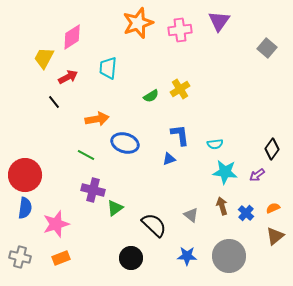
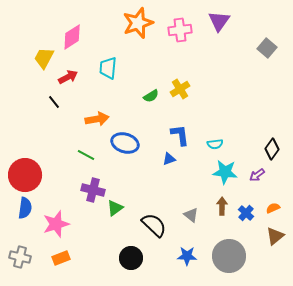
brown arrow: rotated 18 degrees clockwise
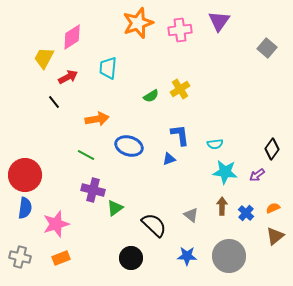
blue ellipse: moved 4 px right, 3 px down
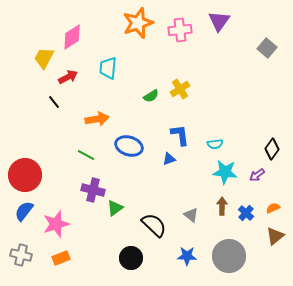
blue semicircle: moved 1 px left, 3 px down; rotated 150 degrees counterclockwise
gray cross: moved 1 px right, 2 px up
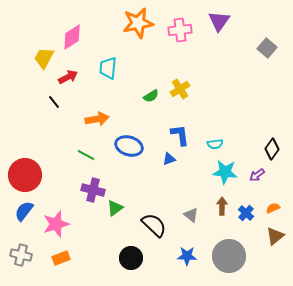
orange star: rotated 8 degrees clockwise
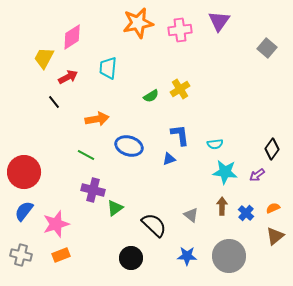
red circle: moved 1 px left, 3 px up
orange rectangle: moved 3 px up
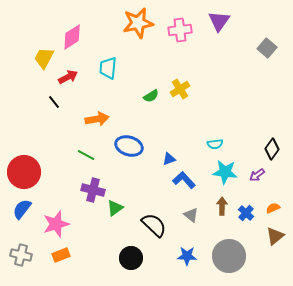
blue L-shape: moved 4 px right, 45 px down; rotated 35 degrees counterclockwise
blue semicircle: moved 2 px left, 2 px up
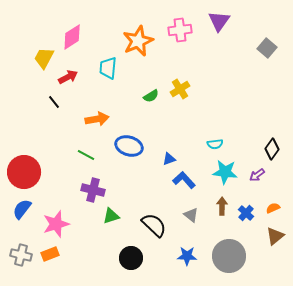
orange star: moved 18 px down; rotated 12 degrees counterclockwise
green triangle: moved 4 px left, 8 px down; rotated 18 degrees clockwise
orange rectangle: moved 11 px left, 1 px up
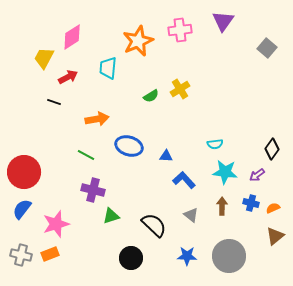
purple triangle: moved 4 px right
black line: rotated 32 degrees counterclockwise
blue triangle: moved 3 px left, 3 px up; rotated 24 degrees clockwise
blue cross: moved 5 px right, 10 px up; rotated 28 degrees counterclockwise
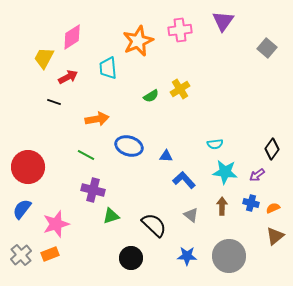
cyan trapezoid: rotated 10 degrees counterclockwise
red circle: moved 4 px right, 5 px up
gray cross: rotated 35 degrees clockwise
